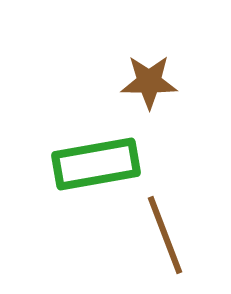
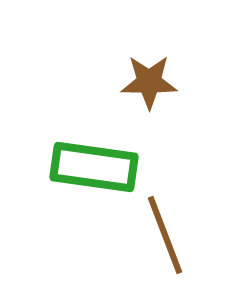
green rectangle: moved 2 px left, 3 px down; rotated 18 degrees clockwise
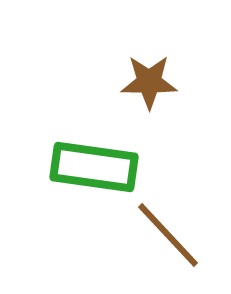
brown line: moved 3 px right; rotated 22 degrees counterclockwise
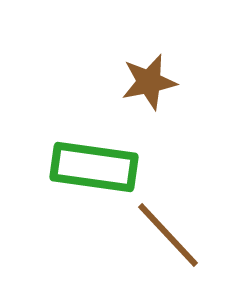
brown star: rotated 12 degrees counterclockwise
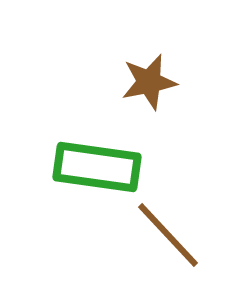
green rectangle: moved 3 px right
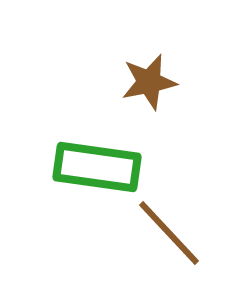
brown line: moved 1 px right, 2 px up
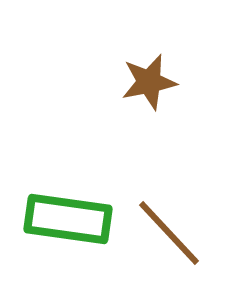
green rectangle: moved 29 px left, 52 px down
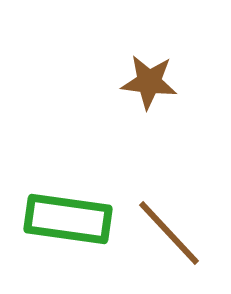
brown star: rotated 18 degrees clockwise
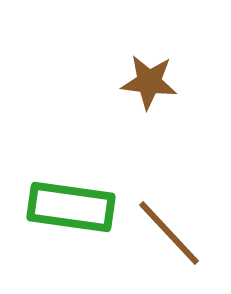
green rectangle: moved 3 px right, 12 px up
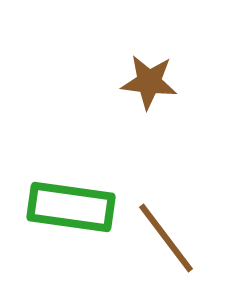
brown line: moved 3 px left, 5 px down; rotated 6 degrees clockwise
